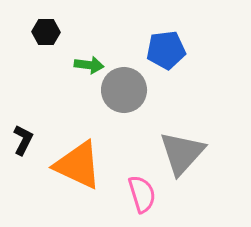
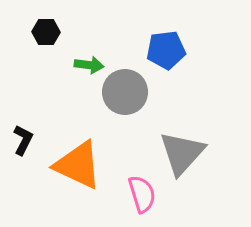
gray circle: moved 1 px right, 2 px down
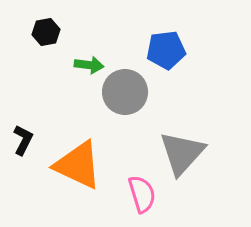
black hexagon: rotated 12 degrees counterclockwise
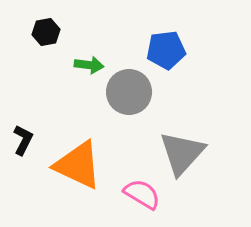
gray circle: moved 4 px right
pink semicircle: rotated 42 degrees counterclockwise
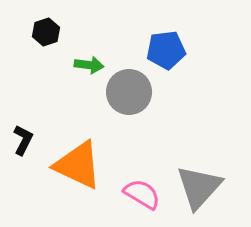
black hexagon: rotated 8 degrees counterclockwise
gray triangle: moved 17 px right, 34 px down
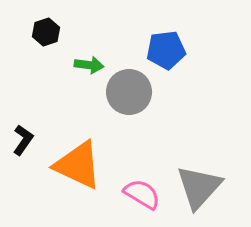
black L-shape: rotated 8 degrees clockwise
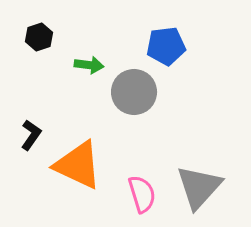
black hexagon: moved 7 px left, 5 px down
blue pentagon: moved 4 px up
gray circle: moved 5 px right
black L-shape: moved 8 px right, 5 px up
pink semicircle: rotated 42 degrees clockwise
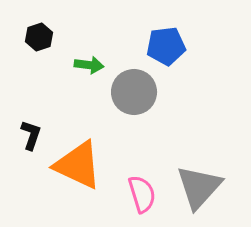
black L-shape: rotated 16 degrees counterclockwise
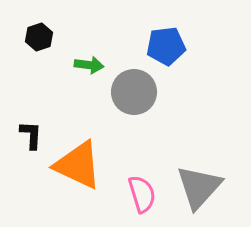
black L-shape: rotated 16 degrees counterclockwise
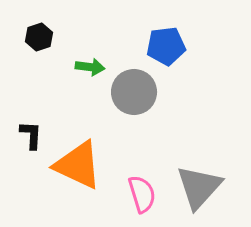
green arrow: moved 1 px right, 2 px down
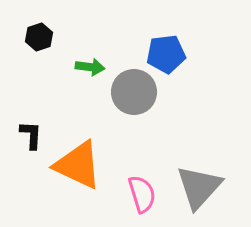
blue pentagon: moved 8 px down
